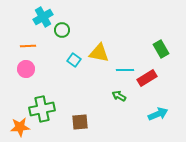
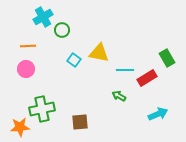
green rectangle: moved 6 px right, 9 px down
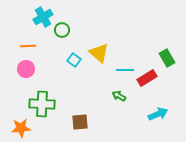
yellow triangle: rotated 30 degrees clockwise
green cross: moved 5 px up; rotated 15 degrees clockwise
orange star: moved 1 px right, 1 px down
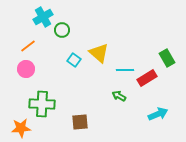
orange line: rotated 35 degrees counterclockwise
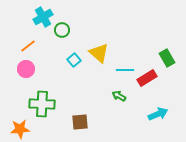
cyan square: rotated 16 degrees clockwise
orange star: moved 1 px left, 1 px down
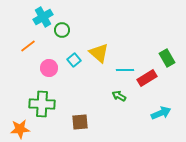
pink circle: moved 23 px right, 1 px up
cyan arrow: moved 3 px right, 1 px up
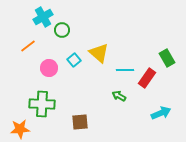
red rectangle: rotated 24 degrees counterclockwise
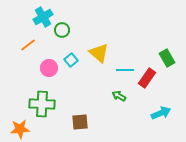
orange line: moved 1 px up
cyan square: moved 3 px left
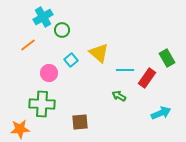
pink circle: moved 5 px down
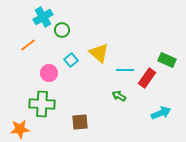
green rectangle: moved 2 px down; rotated 36 degrees counterclockwise
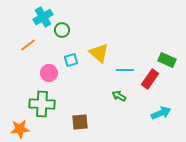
cyan square: rotated 24 degrees clockwise
red rectangle: moved 3 px right, 1 px down
